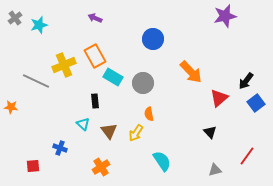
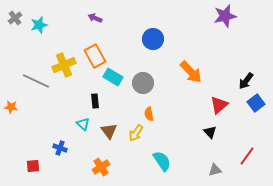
red triangle: moved 7 px down
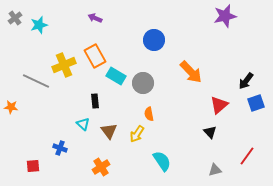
blue circle: moved 1 px right, 1 px down
cyan rectangle: moved 3 px right, 1 px up
blue square: rotated 18 degrees clockwise
yellow arrow: moved 1 px right, 1 px down
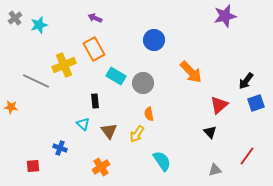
orange rectangle: moved 1 px left, 7 px up
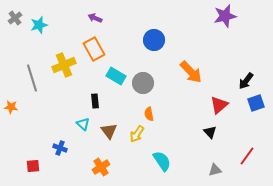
gray line: moved 4 px left, 3 px up; rotated 48 degrees clockwise
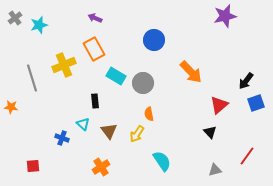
blue cross: moved 2 px right, 10 px up
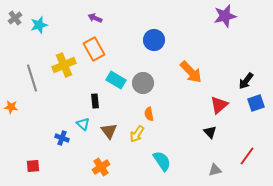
cyan rectangle: moved 4 px down
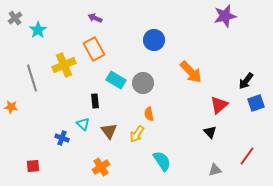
cyan star: moved 1 px left, 5 px down; rotated 18 degrees counterclockwise
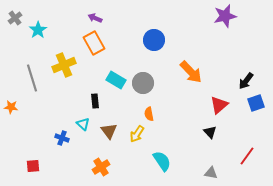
orange rectangle: moved 6 px up
gray triangle: moved 4 px left, 3 px down; rotated 24 degrees clockwise
